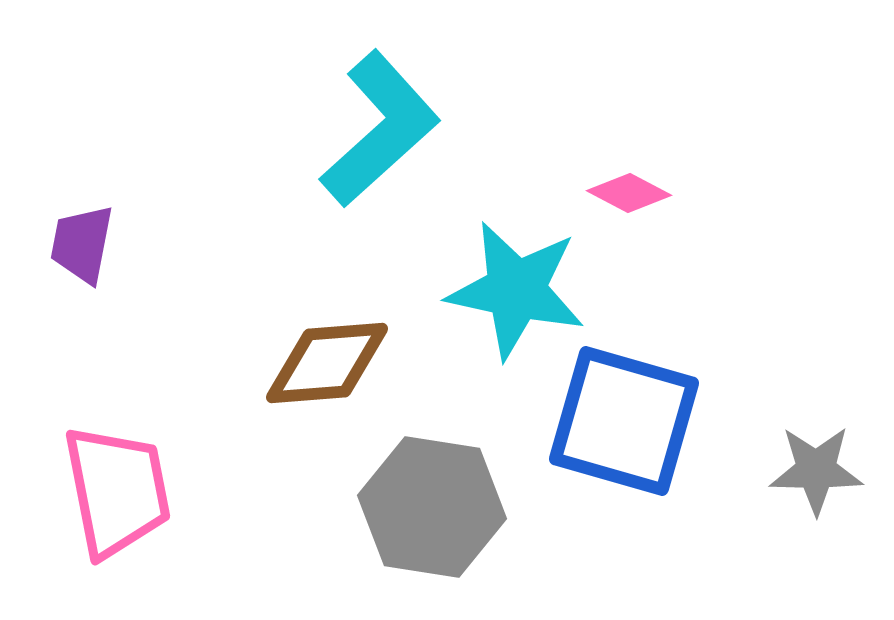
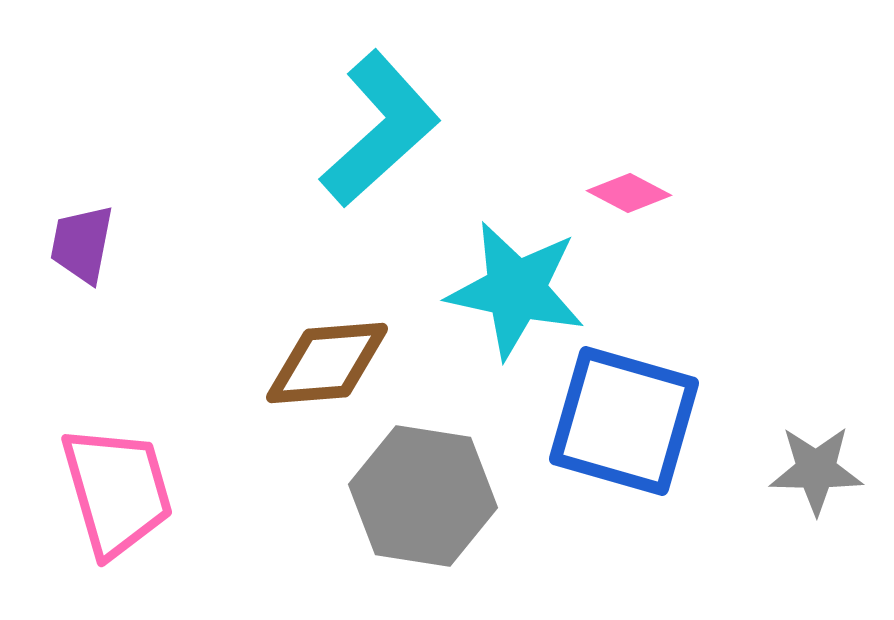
pink trapezoid: rotated 5 degrees counterclockwise
gray hexagon: moved 9 px left, 11 px up
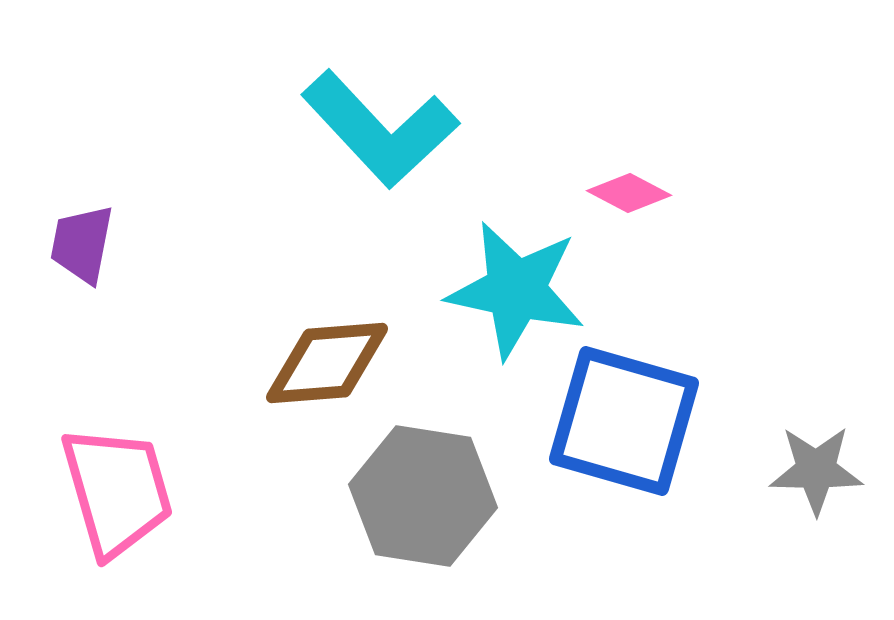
cyan L-shape: rotated 89 degrees clockwise
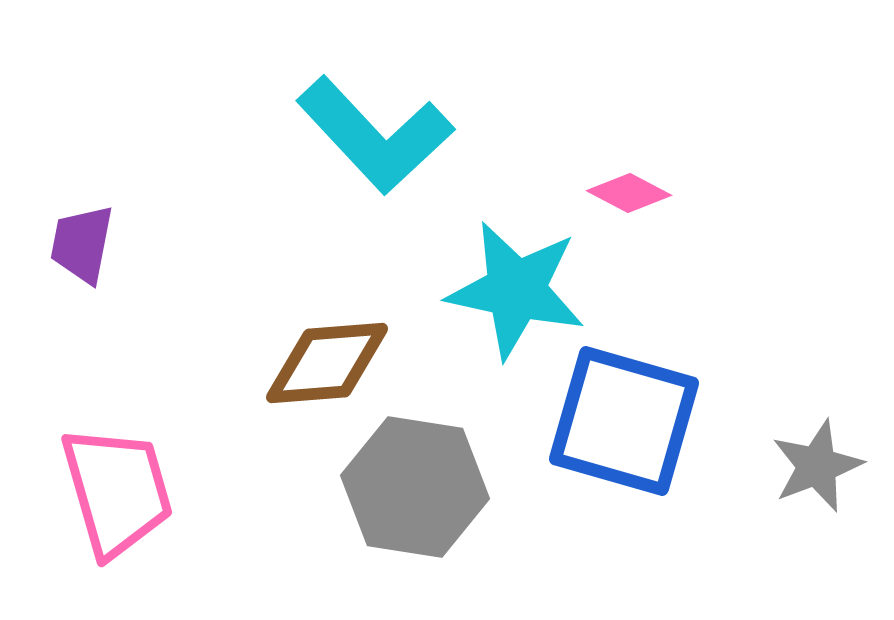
cyan L-shape: moved 5 px left, 6 px down
gray star: moved 1 px right, 4 px up; rotated 22 degrees counterclockwise
gray hexagon: moved 8 px left, 9 px up
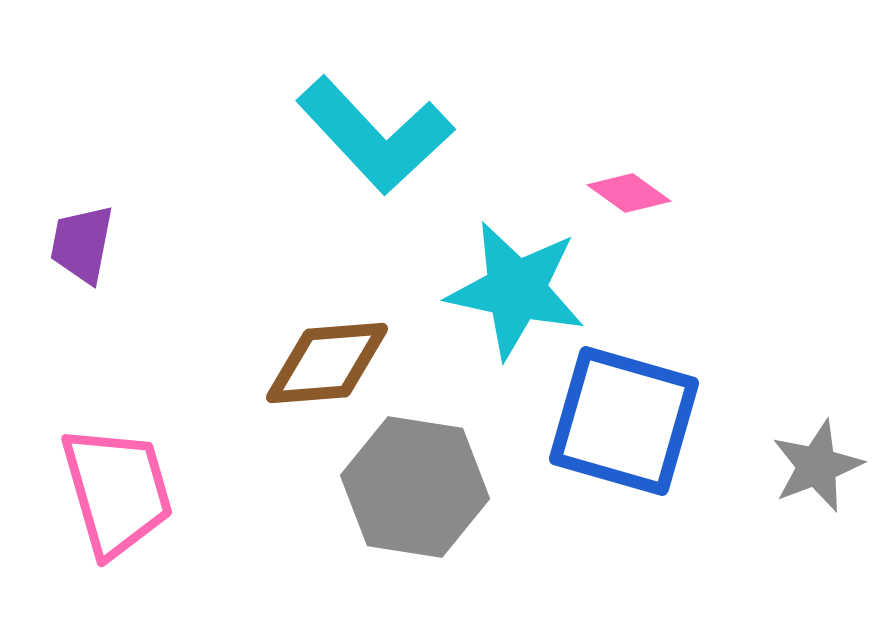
pink diamond: rotated 8 degrees clockwise
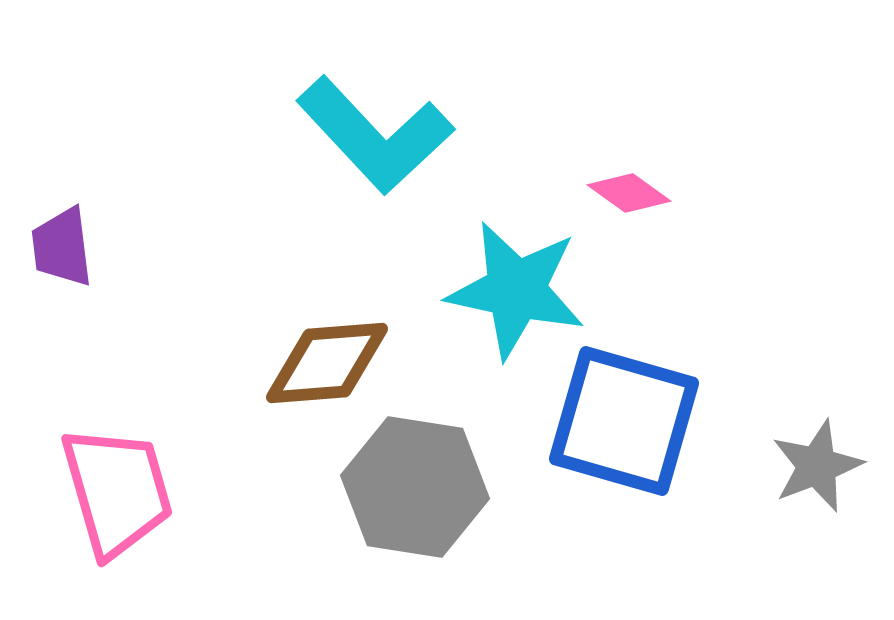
purple trapezoid: moved 20 px left, 3 px down; rotated 18 degrees counterclockwise
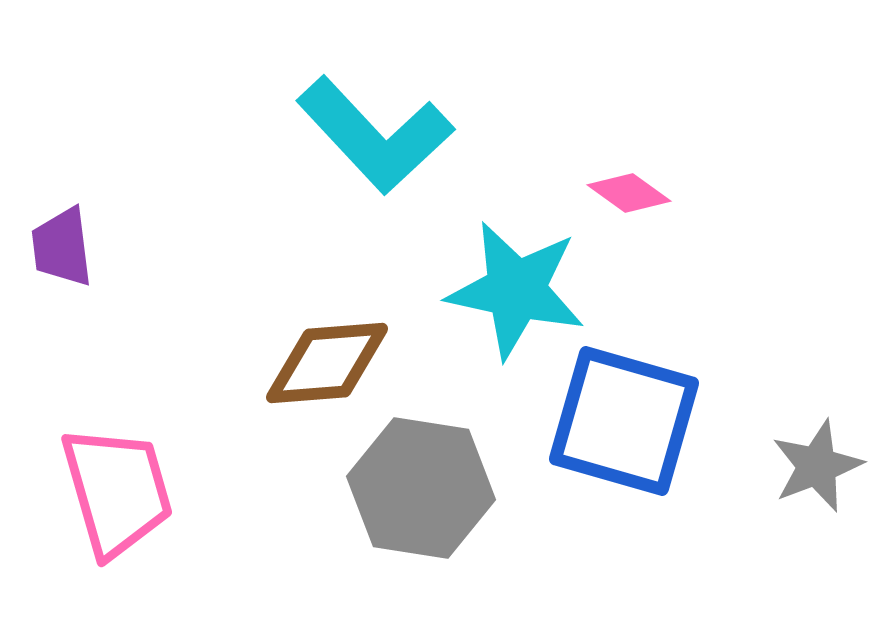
gray hexagon: moved 6 px right, 1 px down
